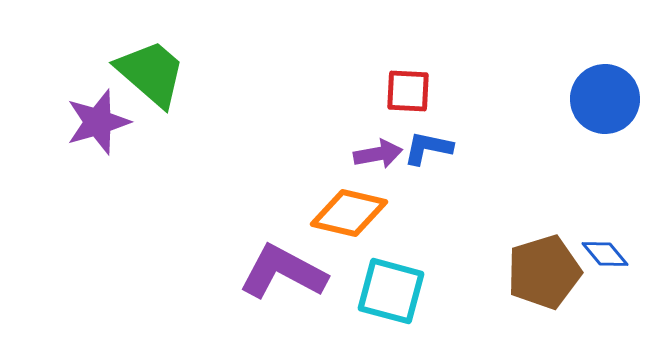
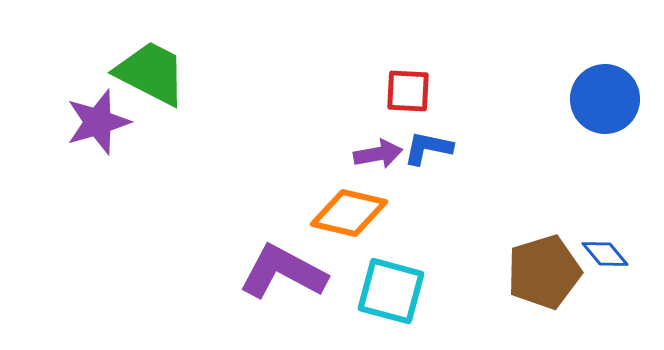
green trapezoid: rotated 14 degrees counterclockwise
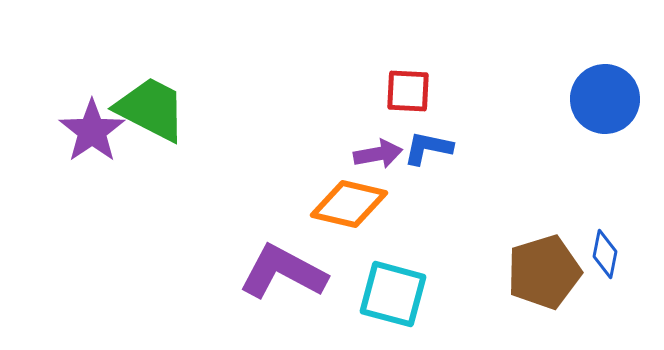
green trapezoid: moved 36 px down
purple star: moved 6 px left, 9 px down; rotated 18 degrees counterclockwise
orange diamond: moved 9 px up
blue diamond: rotated 51 degrees clockwise
cyan square: moved 2 px right, 3 px down
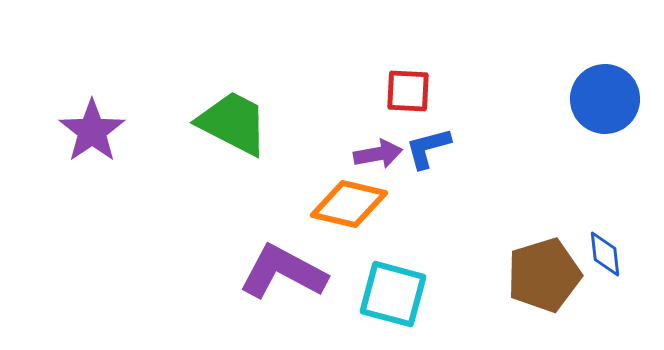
green trapezoid: moved 82 px right, 14 px down
blue L-shape: rotated 27 degrees counterclockwise
blue diamond: rotated 18 degrees counterclockwise
brown pentagon: moved 3 px down
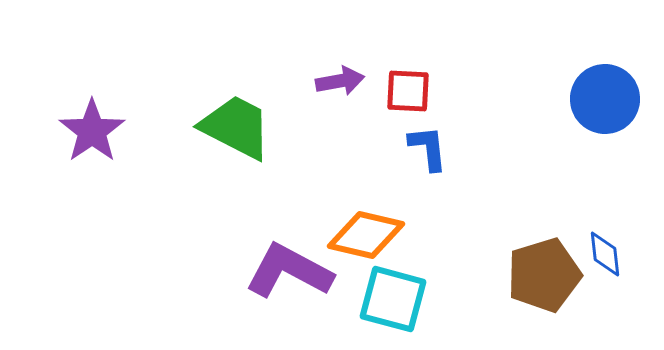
green trapezoid: moved 3 px right, 4 px down
blue L-shape: rotated 99 degrees clockwise
purple arrow: moved 38 px left, 73 px up
orange diamond: moved 17 px right, 31 px down
purple L-shape: moved 6 px right, 1 px up
cyan square: moved 5 px down
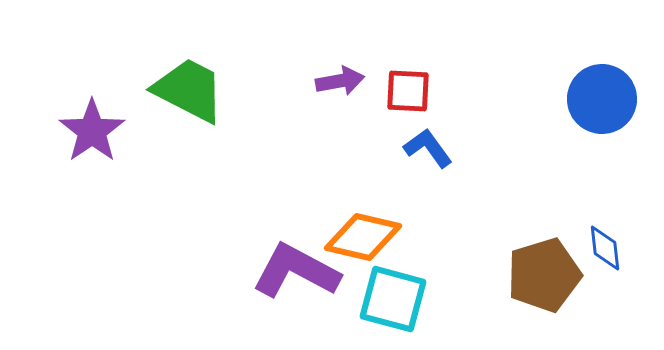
blue circle: moved 3 px left
green trapezoid: moved 47 px left, 37 px up
blue L-shape: rotated 30 degrees counterclockwise
orange diamond: moved 3 px left, 2 px down
blue diamond: moved 6 px up
purple L-shape: moved 7 px right
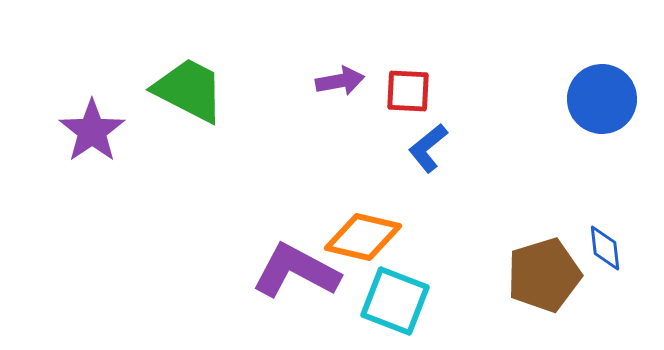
blue L-shape: rotated 93 degrees counterclockwise
cyan square: moved 2 px right, 2 px down; rotated 6 degrees clockwise
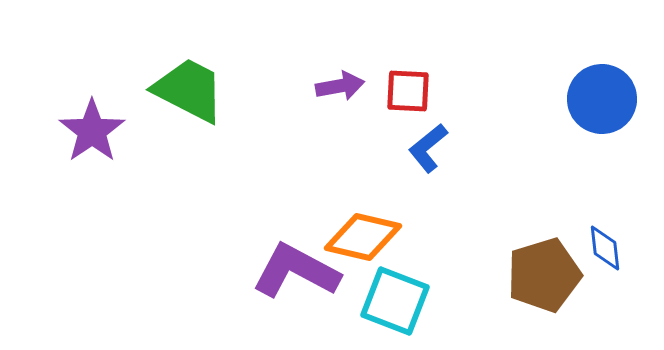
purple arrow: moved 5 px down
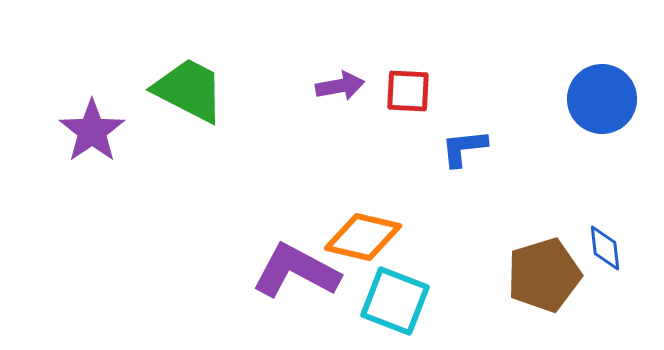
blue L-shape: moved 36 px right; rotated 33 degrees clockwise
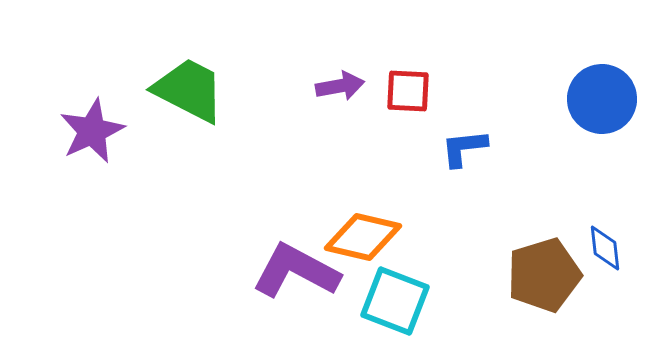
purple star: rotated 10 degrees clockwise
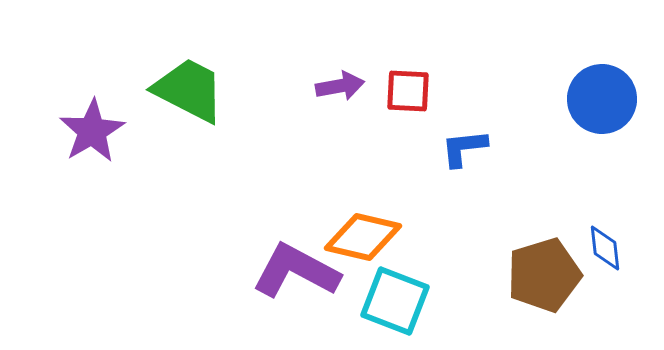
purple star: rotated 6 degrees counterclockwise
